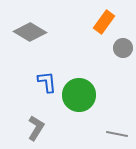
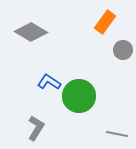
orange rectangle: moved 1 px right
gray diamond: moved 1 px right
gray circle: moved 2 px down
blue L-shape: moved 2 px right; rotated 50 degrees counterclockwise
green circle: moved 1 px down
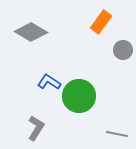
orange rectangle: moved 4 px left
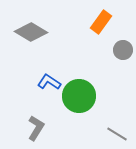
gray line: rotated 20 degrees clockwise
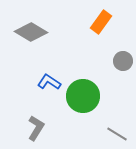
gray circle: moved 11 px down
green circle: moved 4 px right
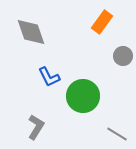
orange rectangle: moved 1 px right
gray diamond: rotated 40 degrees clockwise
gray circle: moved 5 px up
blue L-shape: moved 5 px up; rotated 150 degrees counterclockwise
gray L-shape: moved 1 px up
